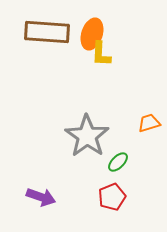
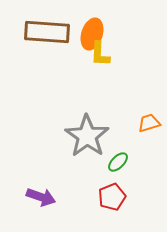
yellow L-shape: moved 1 px left
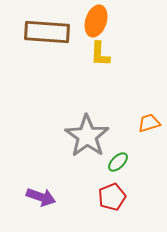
orange ellipse: moved 4 px right, 13 px up
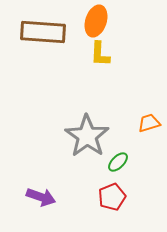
brown rectangle: moved 4 px left
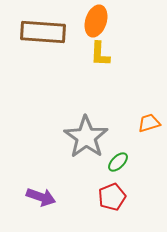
gray star: moved 1 px left, 1 px down
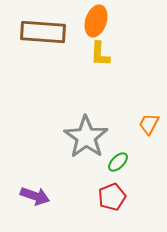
orange trapezoid: moved 1 px down; rotated 45 degrees counterclockwise
purple arrow: moved 6 px left, 1 px up
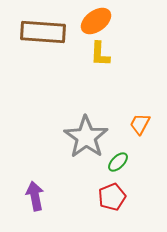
orange ellipse: rotated 36 degrees clockwise
orange trapezoid: moved 9 px left
purple arrow: rotated 120 degrees counterclockwise
